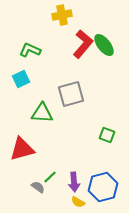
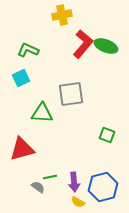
green ellipse: moved 2 px right, 1 px down; rotated 30 degrees counterclockwise
green L-shape: moved 2 px left
cyan square: moved 1 px up
gray square: rotated 8 degrees clockwise
green line: rotated 32 degrees clockwise
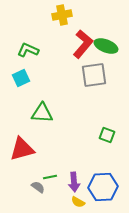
gray square: moved 23 px right, 19 px up
blue hexagon: rotated 12 degrees clockwise
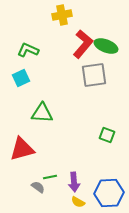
blue hexagon: moved 6 px right, 6 px down
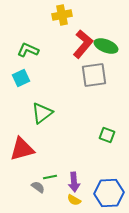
green triangle: rotated 40 degrees counterclockwise
yellow semicircle: moved 4 px left, 2 px up
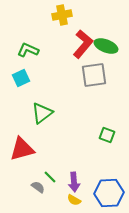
green line: rotated 56 degrees clockwise
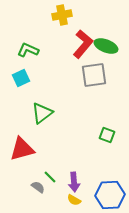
blue hexagon: moved 1 px right, 2 px down
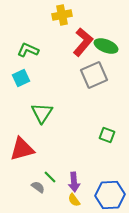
red L-shape: moved 2 px up
gray square: rotated 16 degrees counterclockwise
green triangle: rotated 20 degrees counterclockwise
yellow semicircle: rotated 24 degrees clockwise
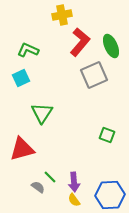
red L-shape: moved 3 px left
green ellipse: moved 5 px right; rotated 45 degrees clockwise
